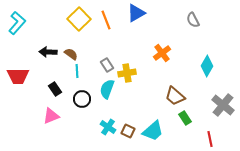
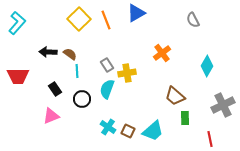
brown semicircle: moved 1 px left
gray cross: rotated 25 degrees clockwise
green rectangle: rotated 32 degrees clockwise
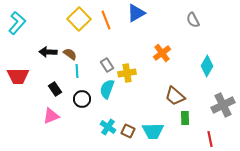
cyan trapezoid: rotated 40 degrees clockwise
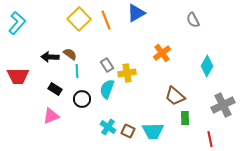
black arrow: moved 2 px right, 5 px down
black rectangle: rotated 24 degrees counterclockwise
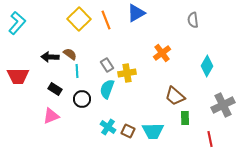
gray semicircle: rotated 21 degrees clockwise
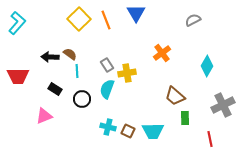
blue triangle: rotated 30 degrees counterclockwise
gray semicircle: rotated 70 degrees clockwise
pink triangle: moved 7 px left
cyan cross: rotated 21 degrees counterclockwise
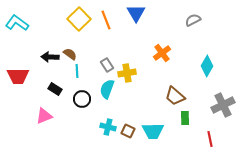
cyan L-shape: rotated 95 degrees counterclockwise
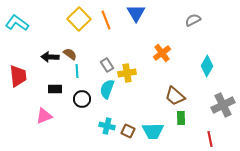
red trapezoid: rotated 95 degrees counterclockwise
black rectangle: rotated 32 degrees counterclockwise
green rectangle: moved 4 px left
cyan cross: moved 1 px left, 1 px up
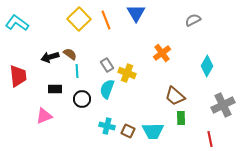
black arrow: rotated 18 degrees counterclockwise
yellow cross: rotated 30 degrees clockwise
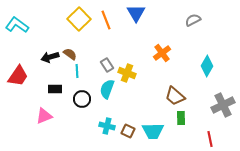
cyan L-shape: moved 2 px down
red trapezoid: rotated 40 degrees clockwise
